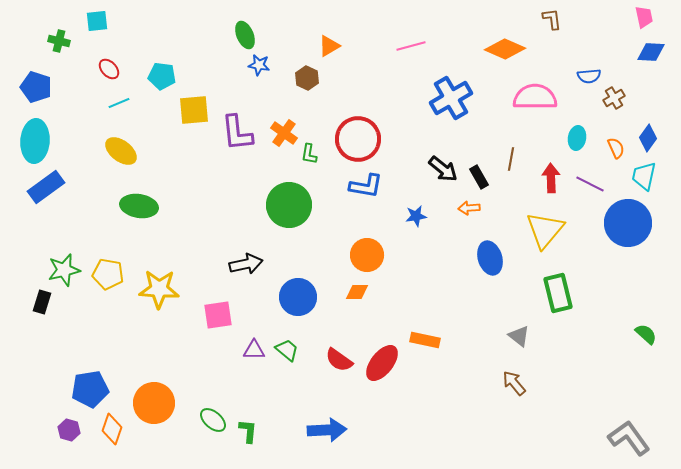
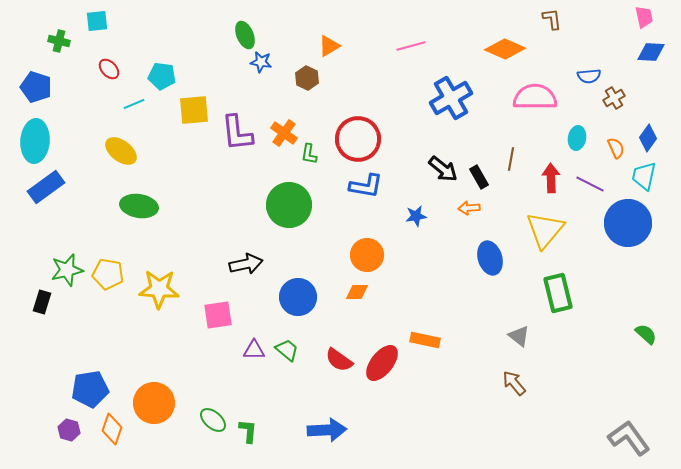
blue star at (259, 65): moved 2 px right, 3 px up
cyan line at (119, 103): moved 15 px right, 1 px down
green star at (64, 270): moved 3 px right
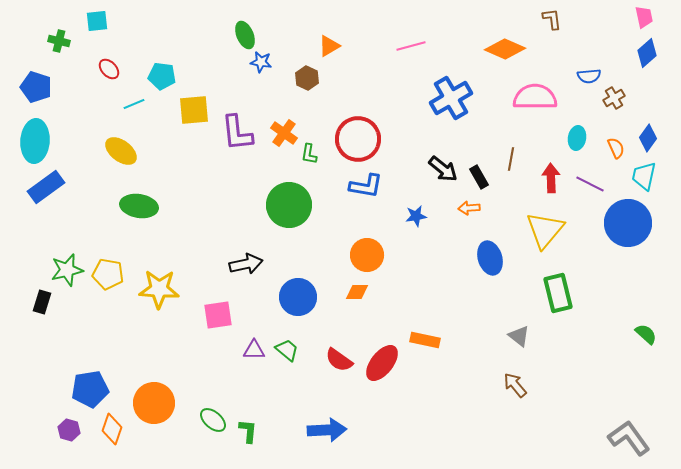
blue diamond at (651, 52): moved 4 px left, 1 px down; rotated 44 degrees counterclockwise
brown arrow at (514, 383): moved 1 px right, 2 px down
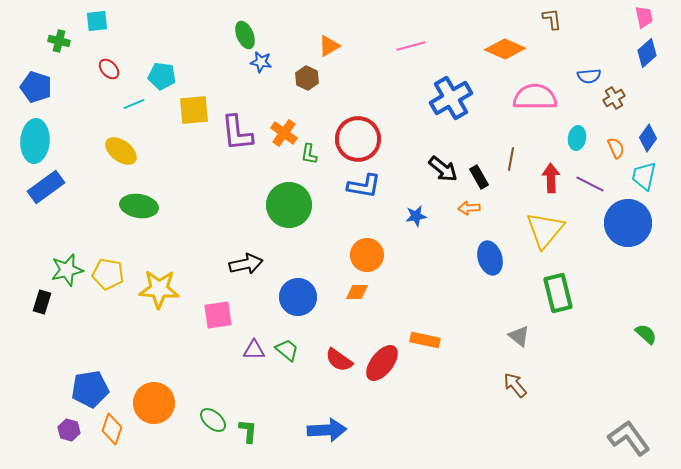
blue L-shape at (366, 186): moved 2 px left
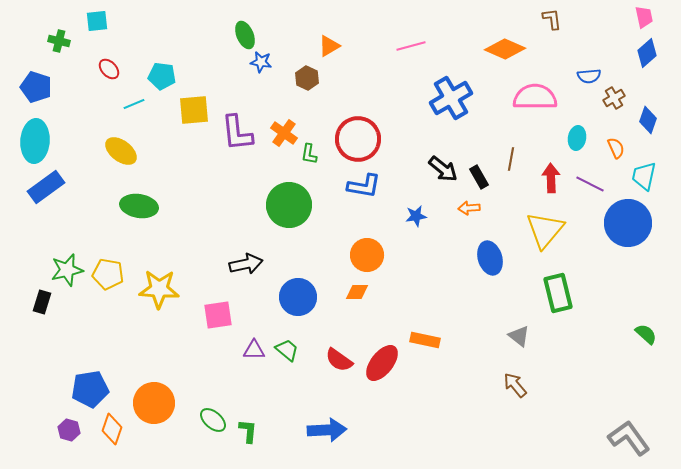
blue diamond at (648, 138): moved 18 px up; rotated 16 degrees counterclockwise
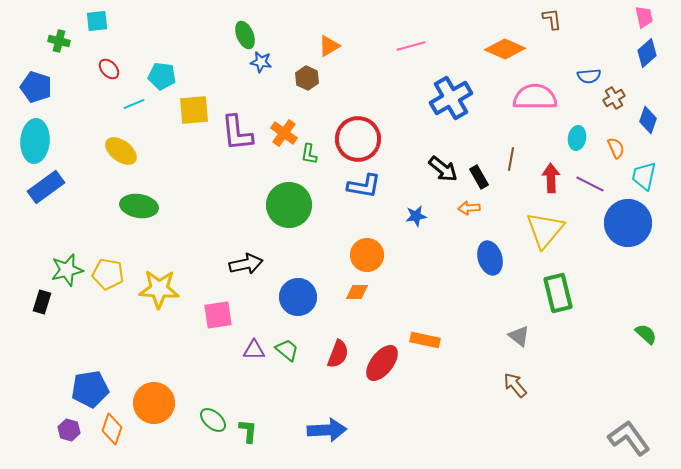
red semicircle at (339, 360): moved 1 px left, 6 px up; rotated 104 degrees counterclockwise
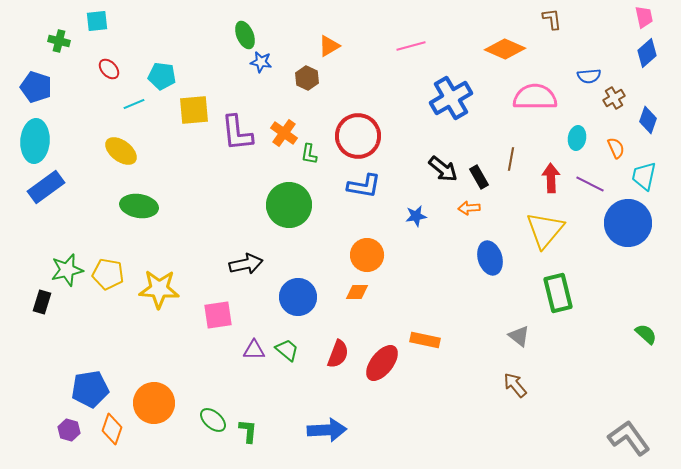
red circle at (358, 139): moved 3 px up
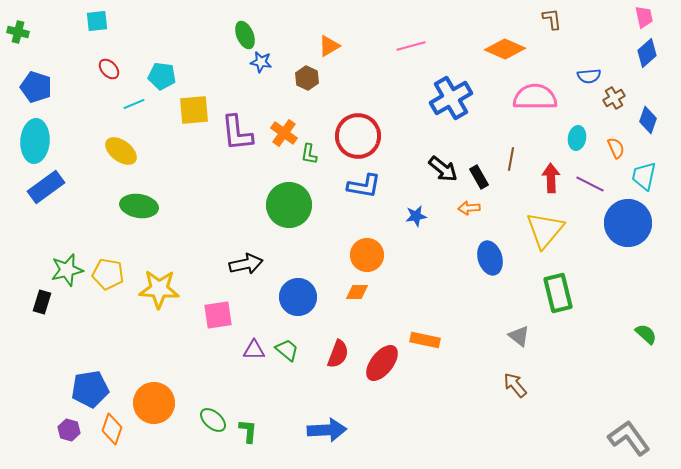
green cross at (59, 41): moved 41 px left, 9 px up
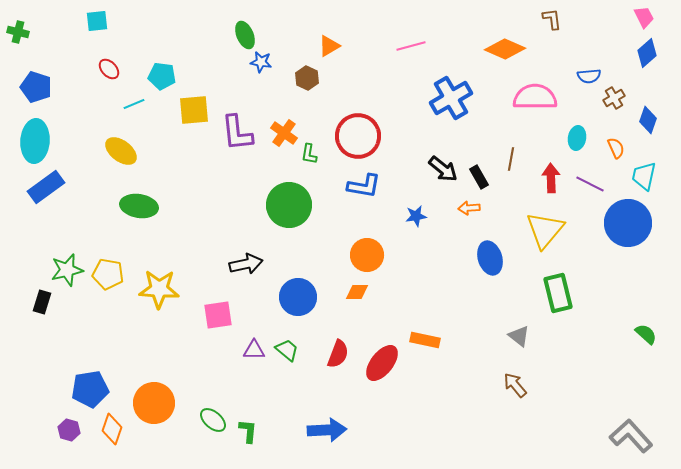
pink trapezoid at (644, 17): rotated 15 degrees counterclockwise
gray L-shape at (629, 438): moved 2 px right, 2 px up; rotated 6 degrees counterclockwise
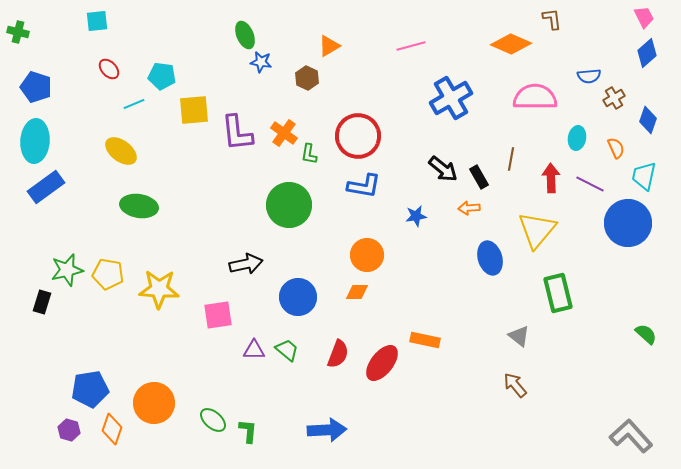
orange diamond at (505, 49): moved 6 px right, 5 px up
yellow triangle at (545, 230): moved 8 px left
